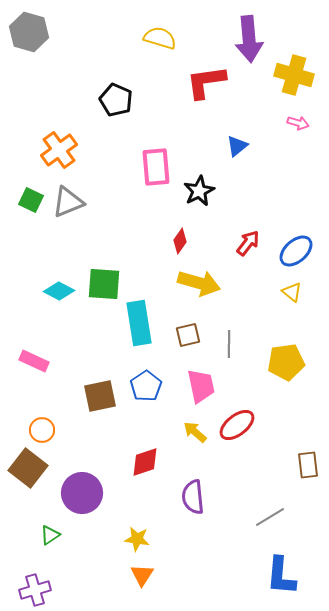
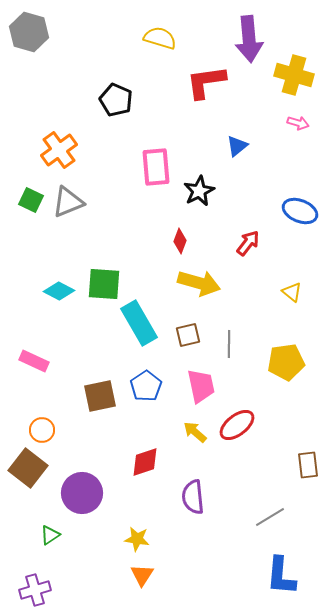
red diamond at (180, 241): rotated 15 degrees counterclockwise
blue ellipse at (296, 251): moved 4 px right, 40 px up; rotated 64 degrees clockwise
cyan rectangle at (139, 323): rotated 21 degrees counterclockwise
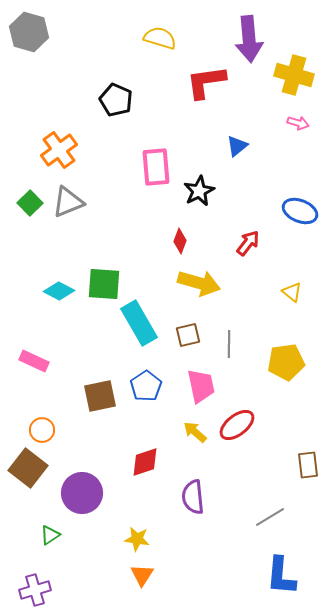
green square at (31, 200): moved 1 px left, 3 px down; rotated 20 degrees clockwise
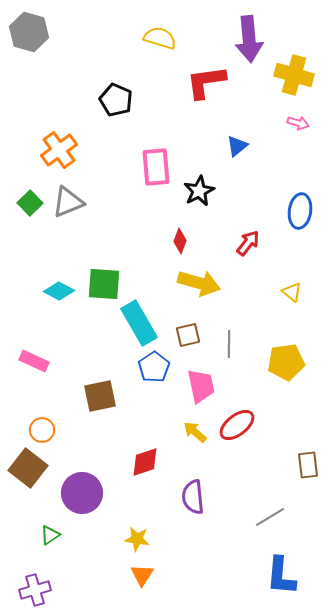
blue ellipse at (300, 211): rotated 76 degrees clockwise
blue pentagon at (146, 386): moved 8 px right, 19 px up
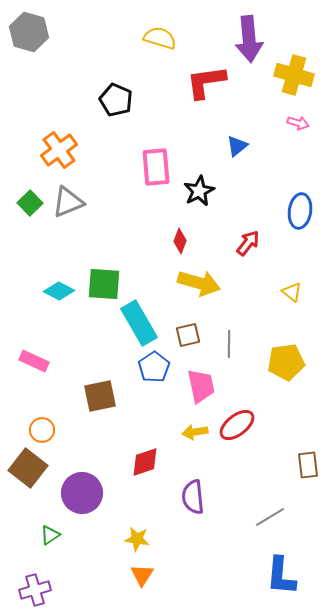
yellow arrow at (195, 432): rotated 50 degrees counterclockwise
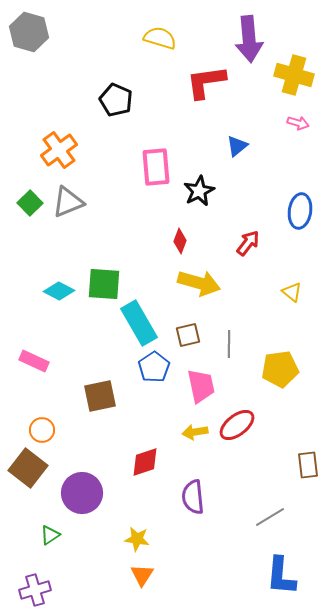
yellow pentagon at (286, 362): moved 6 px left, 7 px down
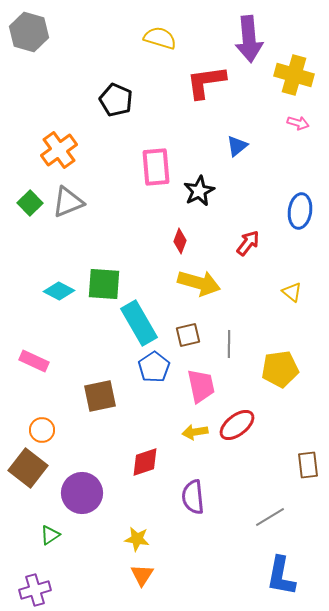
blue L-shape at (281, 576): rotated 6 degrees clockwise
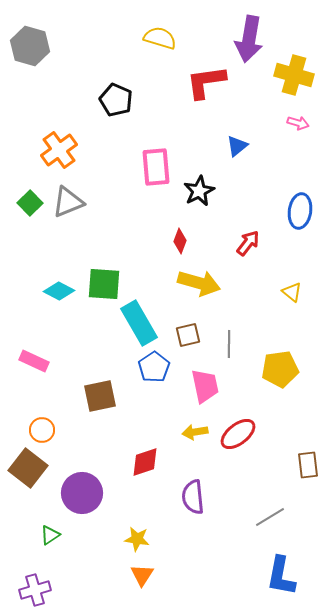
gray hexagon at (29, 32): moved 1 px right, 14 px down
purple arrow at (249, 39): rotated 15 degrees clockwise
pink trapezoid at (201, 386): moved 4 px right
red ellipse at (237, 425): moved 1 px right, 9 px down
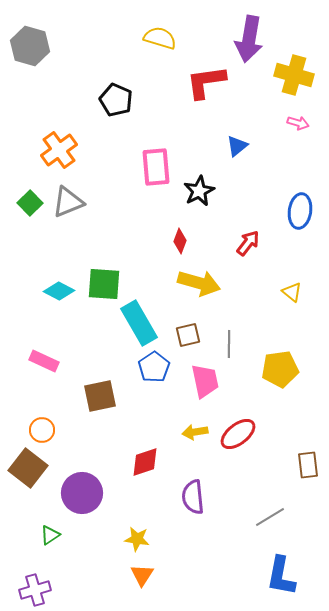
pink rectangle at (34, 361): moved 10 px right
pink trapezoid at (205, 386): moved 5 px up
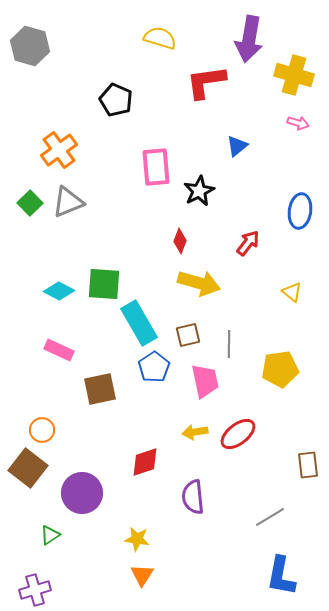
pink rectangle at (44, 361): moved 15 px right, 11 px up
brown square at (100, 396): moved 7 px up
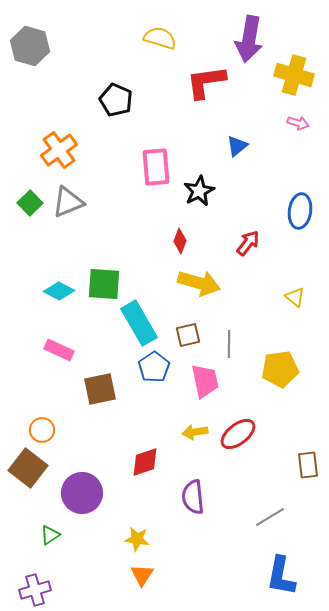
yellow triangle at (292, 292): moved 3 px right, 5 px down
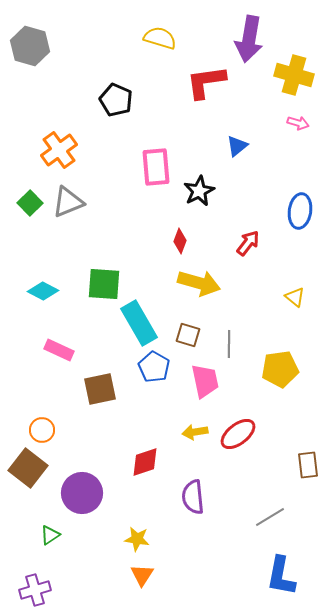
cyan diamond at (59, 291): moved 16 px left
brown square at (188, 335): rotated 30 degrees clockwise
blue pentagon at (154, 367): rotated 8 degrees counterclockwise
